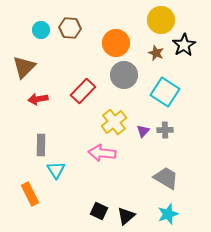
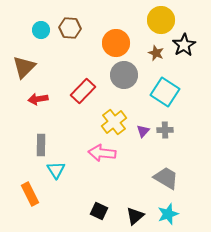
black triangle: moved 9 px right
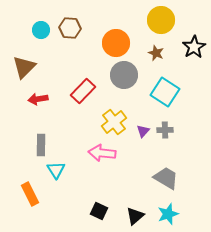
black star: moved 10 px right, 2 px down
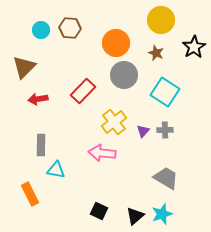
cyan triangle: rotated 48 degrees counterclockwise
cyan star: moved 6 px left
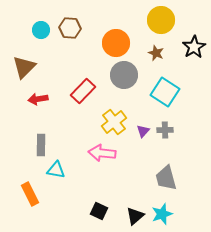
gray trapezoid: rotated 136 degrees counterclockwise
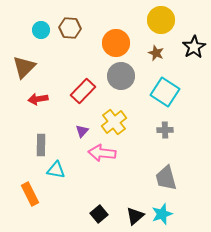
gray circle: moved 3 px left, 1 px down
purple triangle: moved 61 px left
black square: moved 3 px down; rotated 24 degrees clockwise
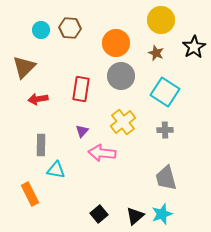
red rectangle: moved 2 px left, 2 px up; rotated 35 degrees counterclockwise
yellow cross: moved 9 px right
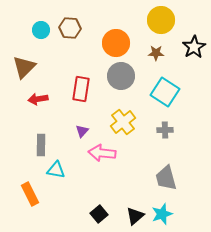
brown star: rotated 21 degrees counterclockwise
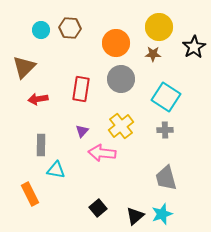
yellow circle: moved 2 px left, 7 px down
brown star: moved 3 px left, 1 px down
gray circle: moved 3 px down
cyan square: moved 1 px right, 5 px down
yellow cross: moved 2 px left, 4 px down
black square: moved 1 px left, 6 px up
